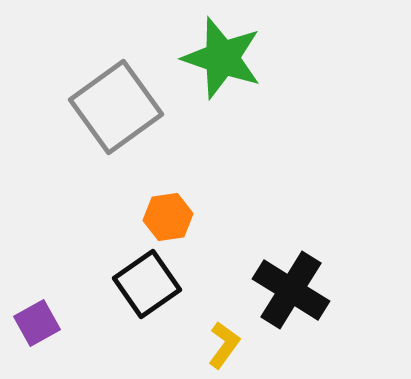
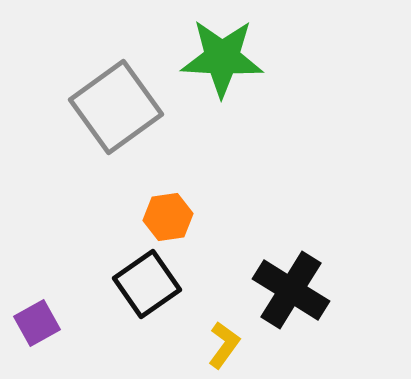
green star: rotated 16 degrees counterclockwise
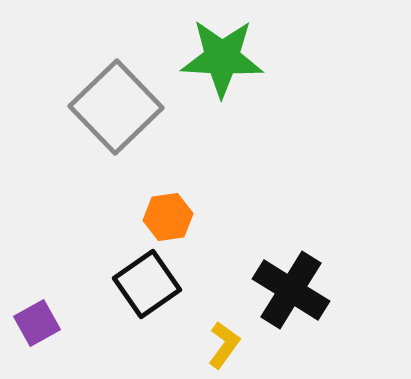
gray square: rotated 8 degrees counterclockwise
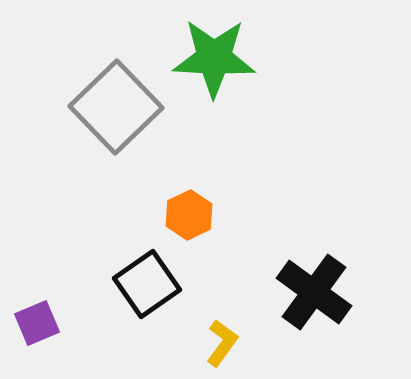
green star: moved 8 px left
orange hexagon: moved 21 px right, 2 px up; rotated 18 degrees counterclockwise
black cross: moved 23 px right, 2 px down; rotated 4 degrees clockwise
purple square: rotated 6 degrees clockwise
yellow L-shape: moved 2 px left, 2 px up
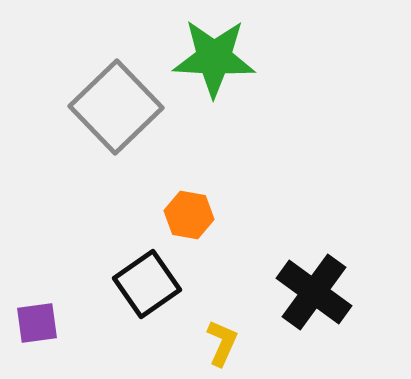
orange hexagon: rotated 24 degrees counterclockwise
purple square: rotated 15 degrees clockwise
yellow L-shape: rotated 12 degrees counterclockwise
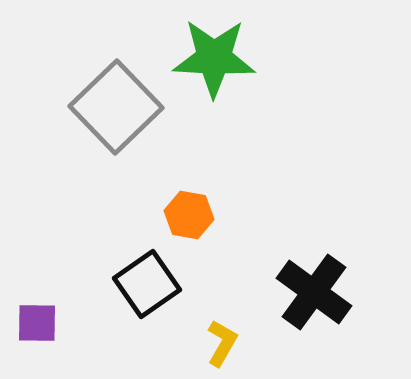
purple square: rotated 9 degrees clockwise
yellow L-shape: rotated 6 degrees clockwise
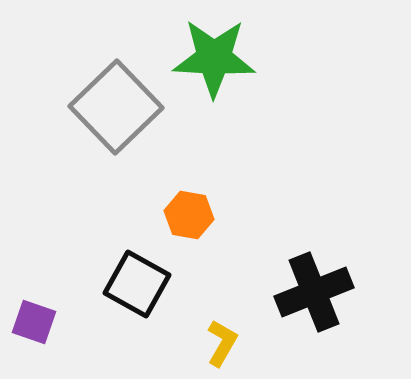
black square: moved 10 px left; rotated 26 degrees counterclockwise
black cross: rotated 32 degrees clockwise
purple square: moved 3 px left, 1 px up; rotated 18 degrees clockwise
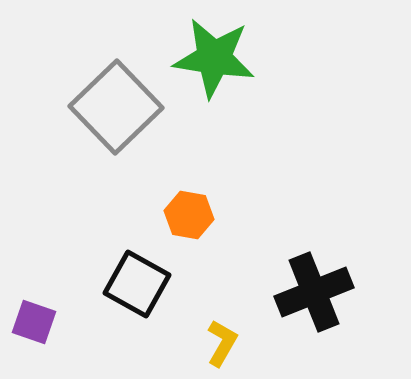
green star: rotated 6 degrees clockwise
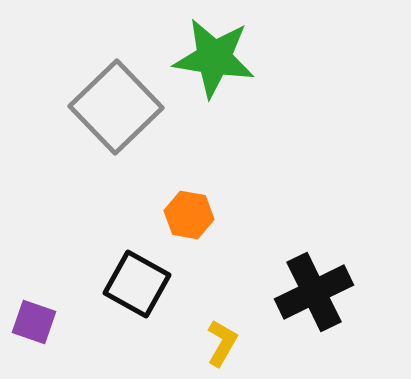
black cross: rotated 4 degrees counterclockwise
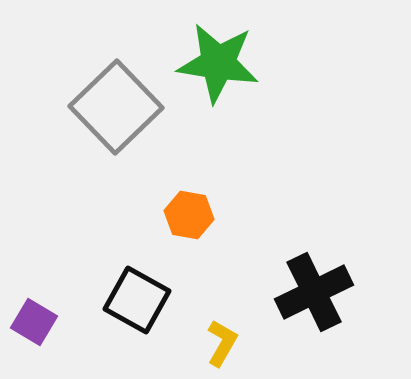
green star: moved 4 px right, 5 px down
black square: moved 16 px down
purple square: rotated 12 degrees clockwise
